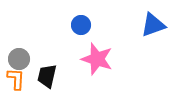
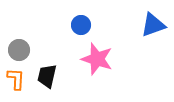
gray circle: moved 9 px up
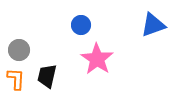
pink star: rotated 16 degrees clockwise
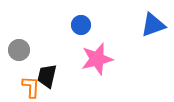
pink star: rotated 24 degrees clockwise
orange L-shape: moved 15 px right, 8 px down
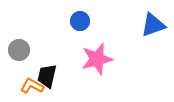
blue circle: moved 1 px left, 4 px up
orange L-shape: moved 1 px right, 1 px up; rotated 65 degrees counterclockwise
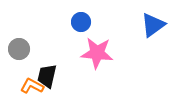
blue circle: moved 1 px right, 1 px down
blue triangle: rotated 16 degrees counterclockwise
gray circle: moved 1 px up
pink star: moved 6 px up; rotated 20 degrees clockwise
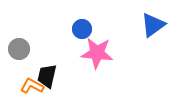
blue circle: moved 1 px right, 7 px down
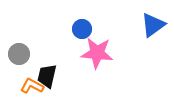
gray circle: moved 5 px down
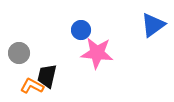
blue circle: moved 1 px left, 1 px down
gray circle: moved 1 px up
